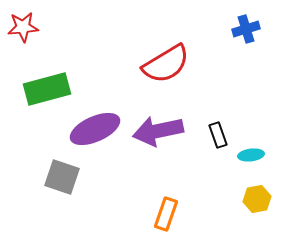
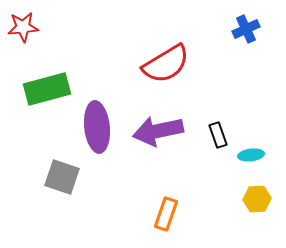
blue cross: rotated 8 degrees counterclockwise
purple ellipse: moved 2 px right, 2 px up; rotated 72 degrees counterclockwise
yellow hexagon: rotated 8 degrees clockwise
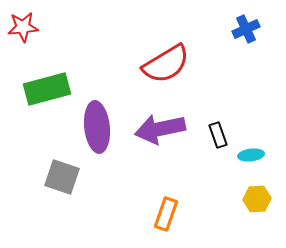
purple arrow: moved 2 px right, 2 px up
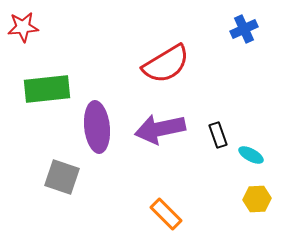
blue cross: moved 2 px left
green rectangle: rotated 9 degrees clockwise
cyan ellipse: rotated 35 degrees clockwise
orange rectangle: rotated 64 degrees counterclockwise
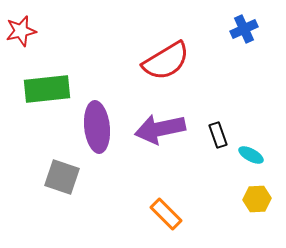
red star: moved 2 px left, 4 px down; rotated 8 degrees counterclockwise
red semicircle: moved 3 px up
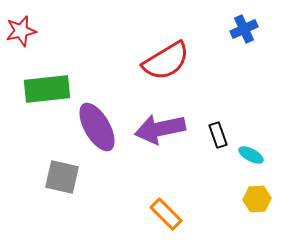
purple ellipse: rotated 24 degrees counterclockwise
gray square: rotated 6 degrees counterclockwise
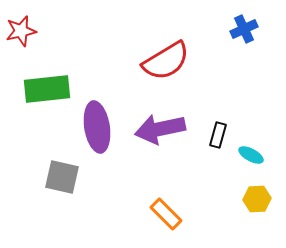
purple ellipse: rotated 21 degrees clockwise
black rectangle: rotated 35 degrees clockwise
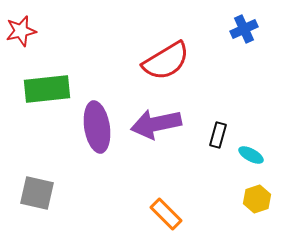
purple arrow: moved 4 px left, 5 px up
gray square: moved 25 px left, 16 px down
yellow hexagon: rotated 16 degrees counterclockwise
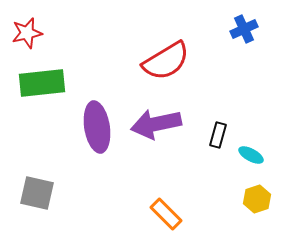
red star: moved 6 px right, 2 px down
green rectangle: moved 5 px left, 6 px up
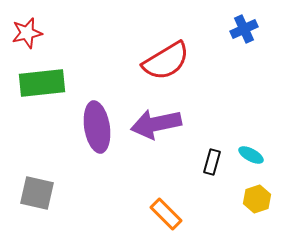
black rectangle: moved 6 px left, 27 px down
